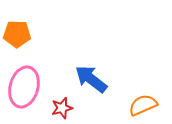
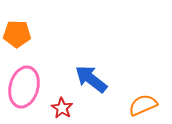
red star: rotated 25 degrees counterclockwise
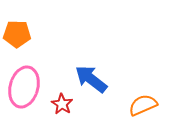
red star: moved 4 px up
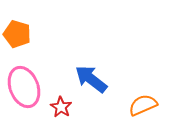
orange pentagon: rotated 16 degrees clockwise
pink ellipse: rotated 36 degrees counterclockwise
red star: moved 1 px left, 3 px down
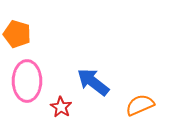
blue arrow: moved 2 px right, 3 px down
pink ellipse: moved 3 px right, 6 px up; rotated 21 degrees clockwise
orange semicircle: moved 3 px left
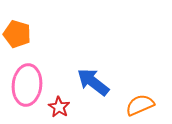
pink ellipse: moved 4 px down; rotated 6 degrees clockwise
red star: moved 2 px left
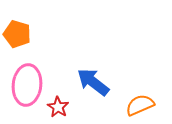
red star: moved 1 px left
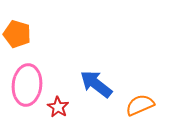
blue arrow: moved 3 px right, 2 px down
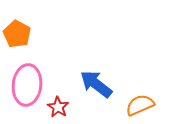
orange pentagon: rotated 12 degrees clockwise
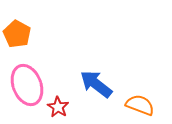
pink ellipse: rotated 27 degrees counterclockwise
orange semicircle: rotated 44 degrees clockwise
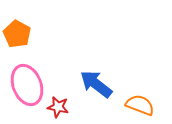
red star: rotated 20 degrees counterclockwise
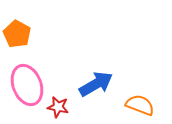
blue arrow: rotated 112 degrees clockwise
